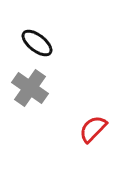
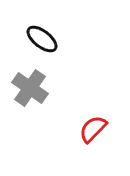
black ellipse: moved 5 px right, 4 px up
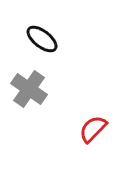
gray cross: moved 1 px left, 1 px down
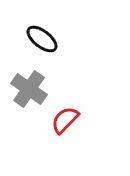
red semicircle: moved 28 px left, 9 px up
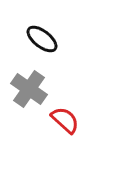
red semicircle: rotated 88 degrees clockwise
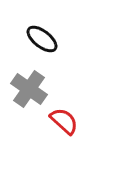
red semicircle: moved 1 px left, 1 px down
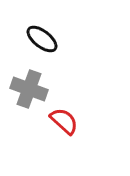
gray cross: rotated 15 degrees counterclockwise
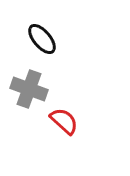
black ellipse: rotated 12 degrees clockwise
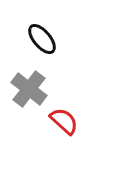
gray cross: rotated 18 degrees clockwise
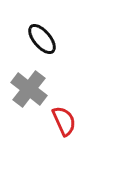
red semicircle: rotated 24 degrees clockwise
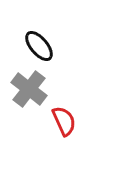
black ellipse: moved 3 px left, 7 px down
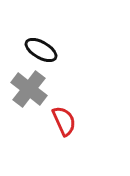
black ellipse: moved 2 px right, 4 px down; rotated 20 degrees counterclockwise
